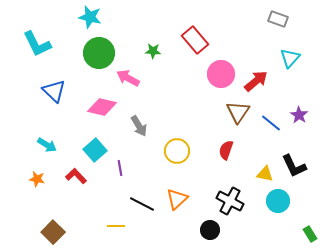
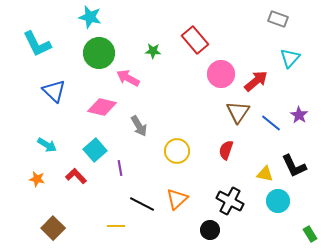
brown square: moved 4 px up
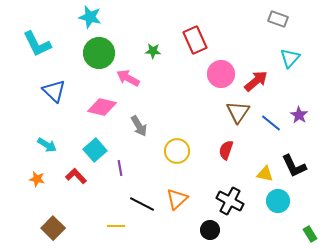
red rectangle: rotated 16 degrees clockwise
